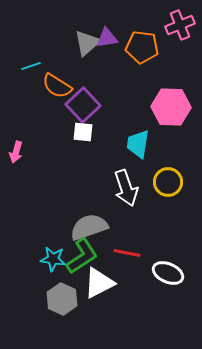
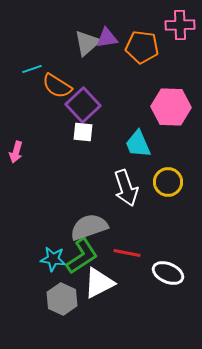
pink cross: rotated 20 degrees clockwise
cyan line: moved 1 px right, 3 px down
cyan trapezoid: rotated 32 degrees counterclockwise
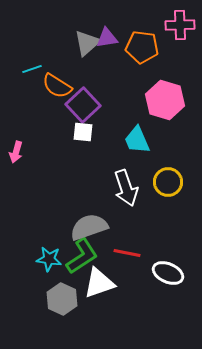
pink hexagon: moved 6 px left, 7 px up; rotated 15 degrees clockwise
cyan trapezoid: moved 1 px left, 4 px up
cyan star: moved 4 px left
white triangle: rotated 8 degrees clockwise
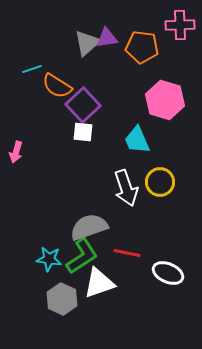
yellow circle: moved 8 px left
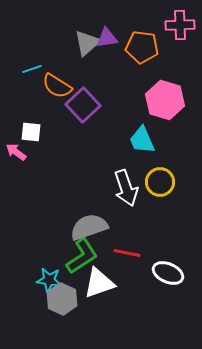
white square: moved 52 px left
cyan trapezoid: moved 5 px right
pink arrow: rotated 110 degrees clockwise
cyan star: moved 21 px down
